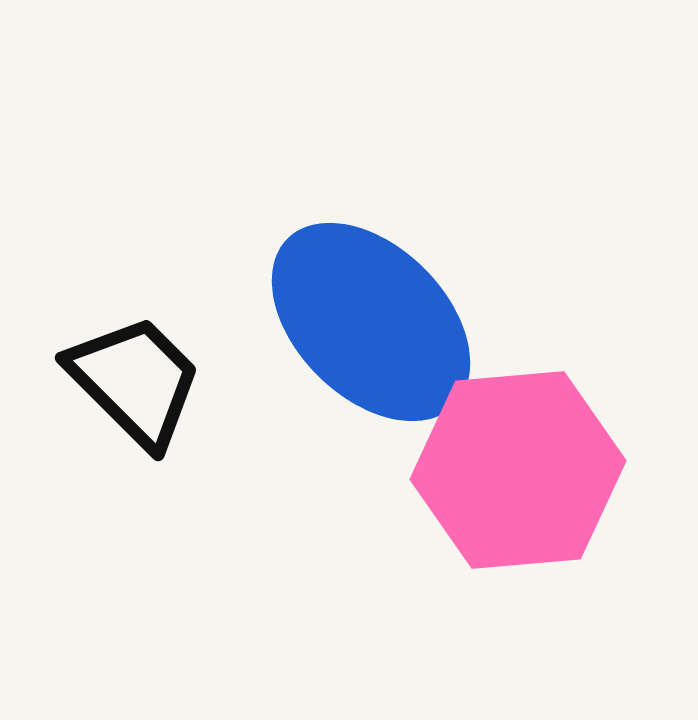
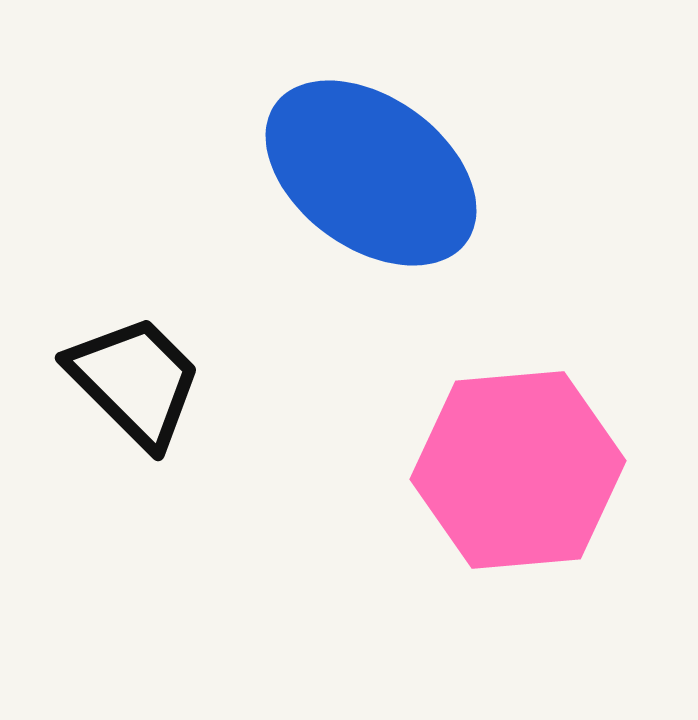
blue ellipse: moved 149 px up; rotated 9 degrees counterclockwise
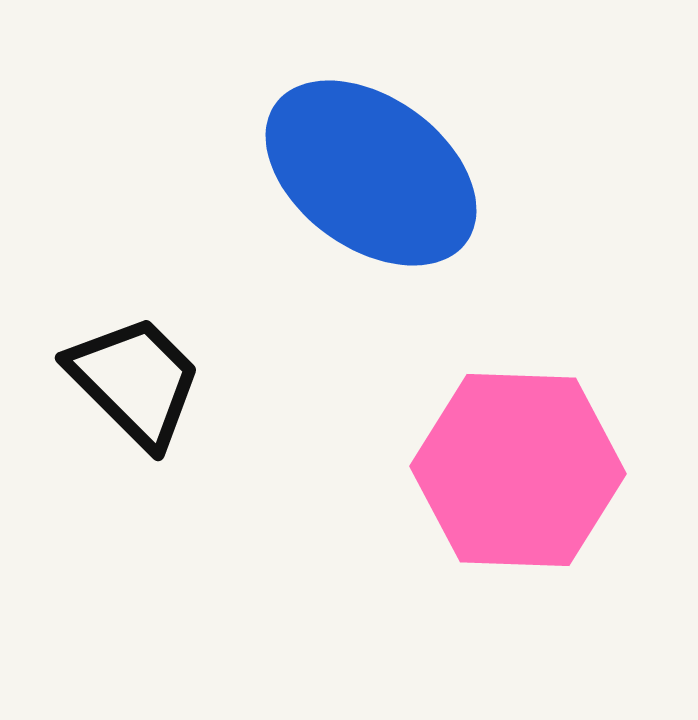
pink hexagon: rotated 7 degrees clockwise
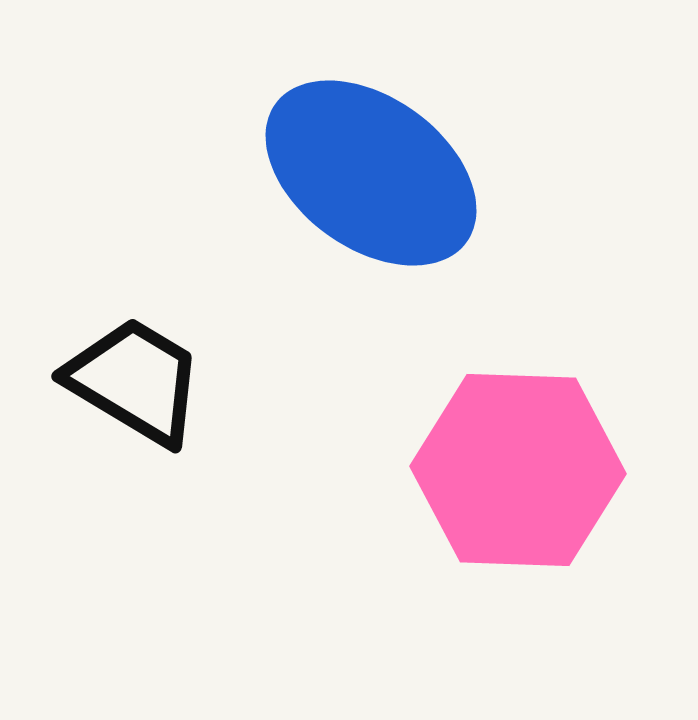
black trapezoid: rotated 14 degrees counterclockwise
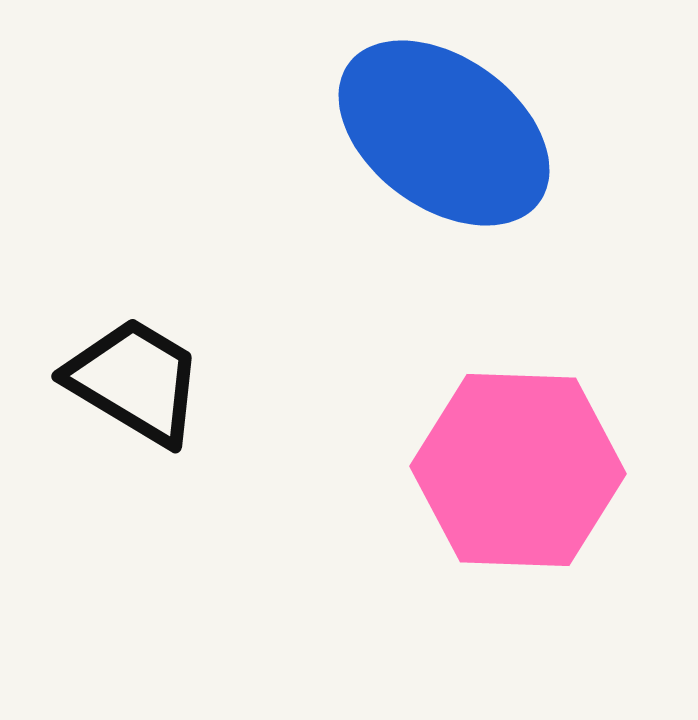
blue ellipse: moved 73 px right, 40 px up
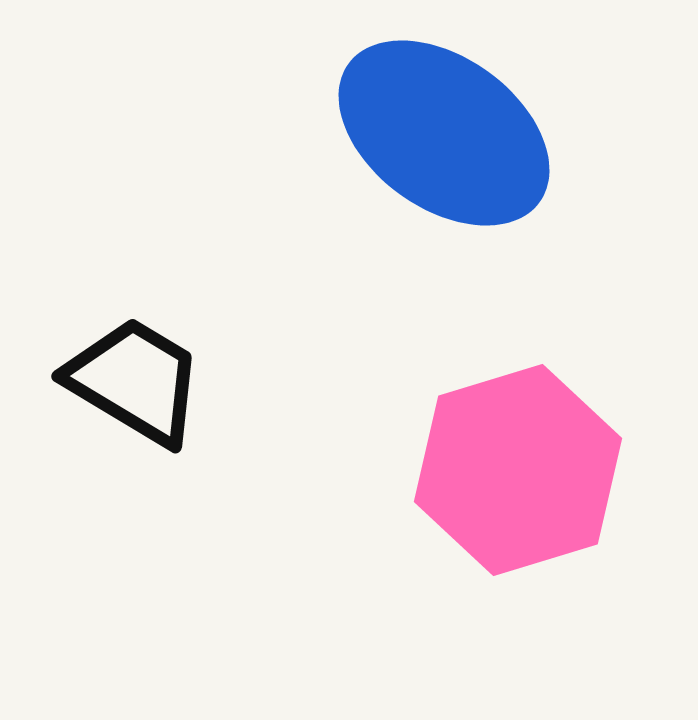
pink hexagon: rotated 19 degrees counterclockwise
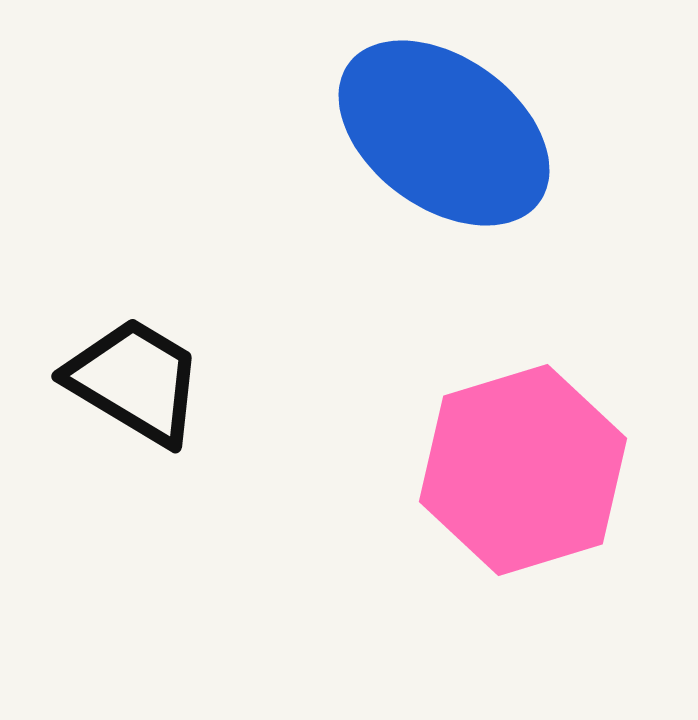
pink hexagon: moved 5 px right
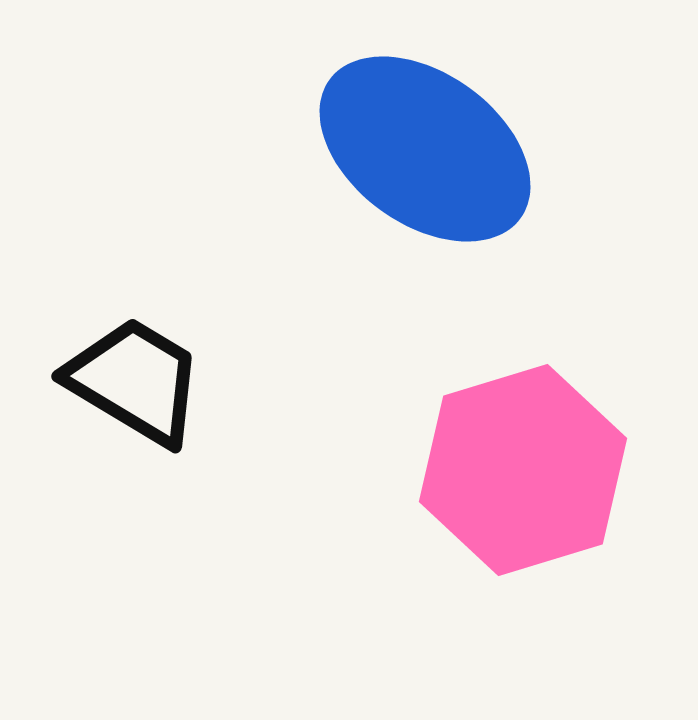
blue ellipse: moved 19 px left, 16 px down
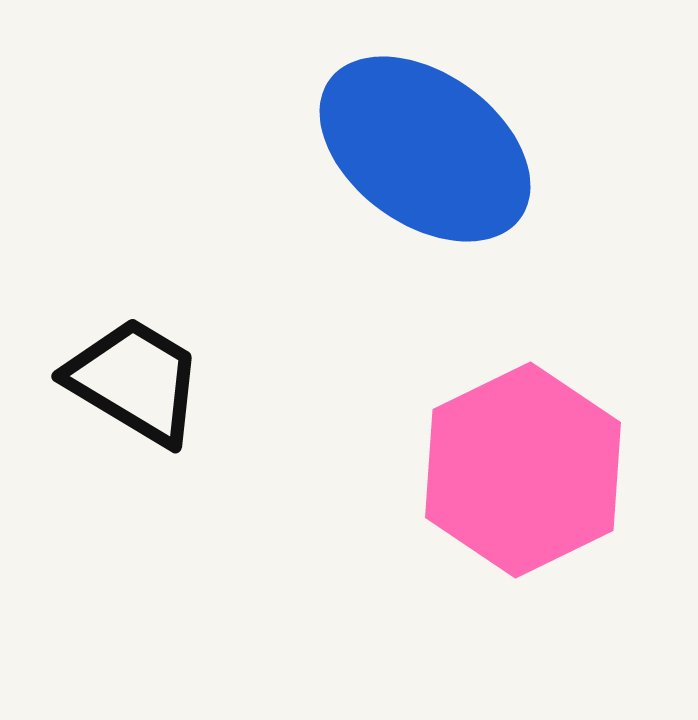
pink hexagon: rotated 9 degrees counterclockwise
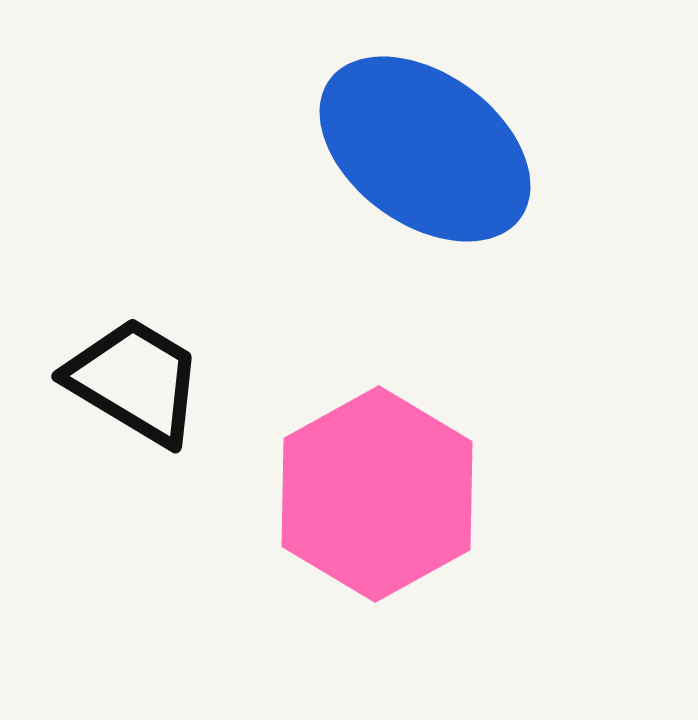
pink hexagon: moved 146 px left, 24 px down; rotated 3 degrees counterclockwise
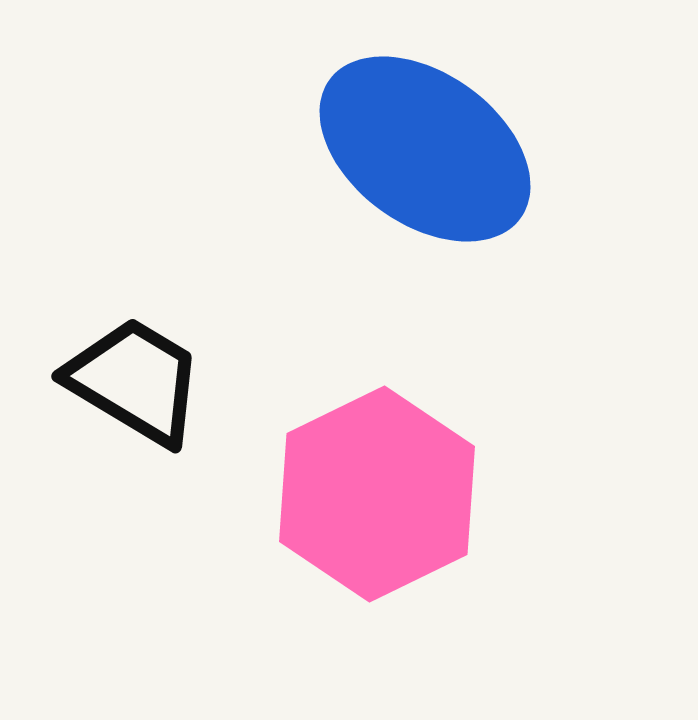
pink hexagon: rotated 3 degrees clockwise
